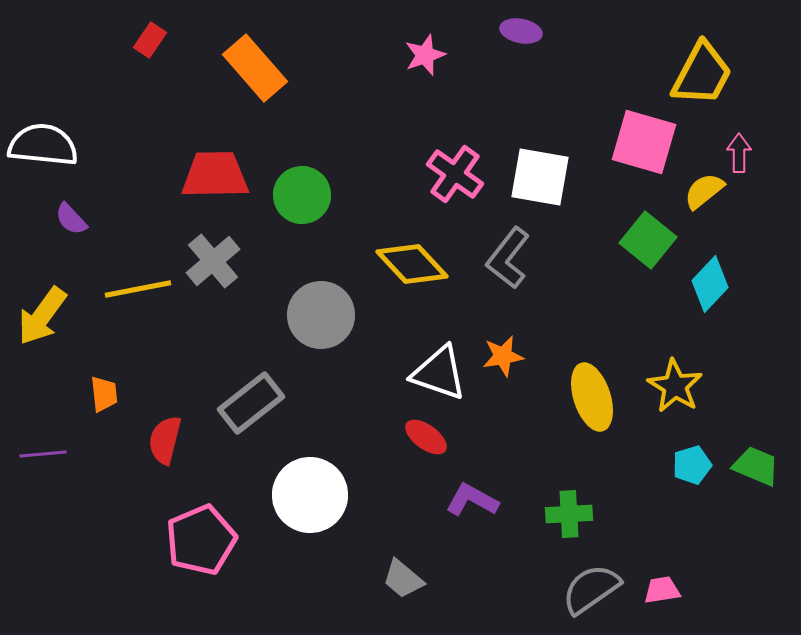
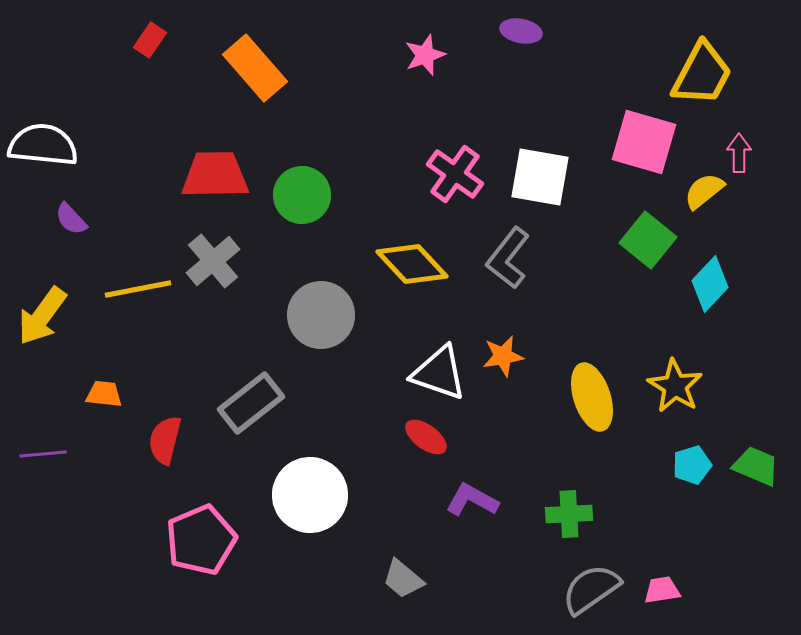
orange trapezoid: rotated 78 degrees counterclockwise
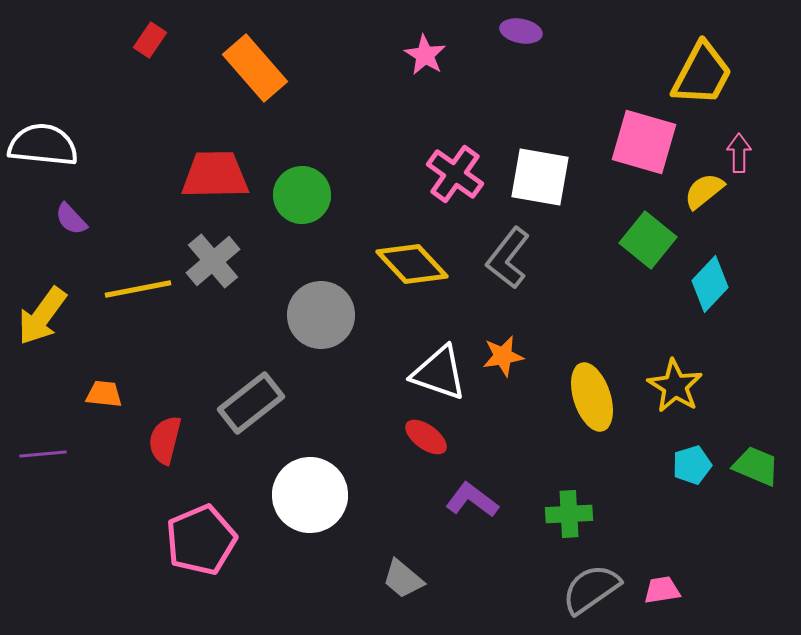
pink star: rotated 21 degrees counterclockwise
purple L-shape: rotated 8 degrees clockwise
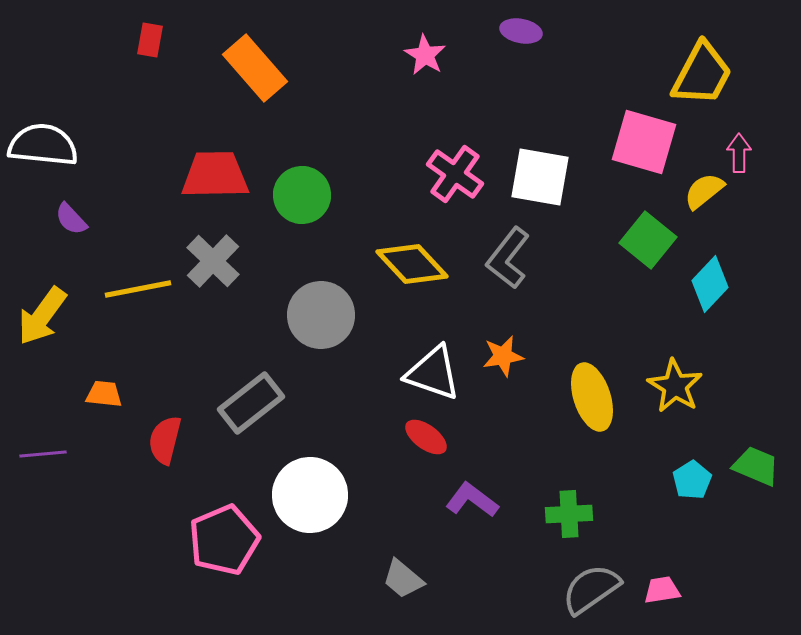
red rectangle: rotated 24 degrees counterclockwise
gray cross: rotated 6 degrees counterclockwise
white triangle: moved 6 px left
cyan pentagon: moved 15 px down; rotated 15 degrees counterclockwise
pink pentagon: moved 23 px right
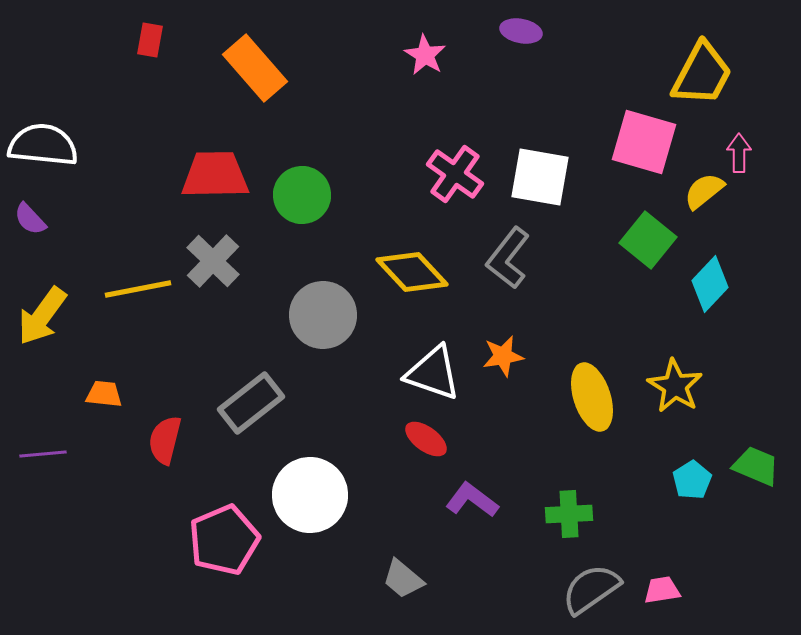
purple semicircle: moved 41 px left
yellow diamond: moved 8 px down
gray circle: moved 2 px right
red ellipse: moved 2 px down
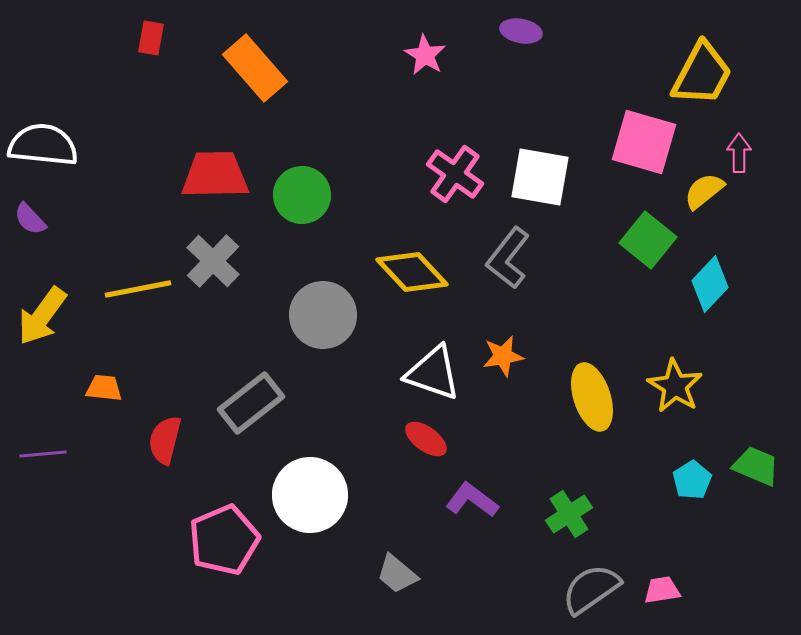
red rectangle: moved 1 px right, 2 px up
orange trapezoid: moved 6 px up
green cross: rotated 30 degrees counterclockwise
gray trapezoid: moved 6 px left, 5 px up
